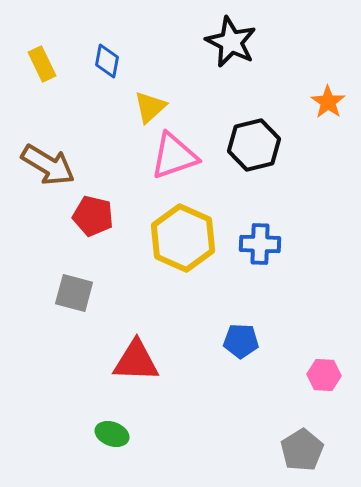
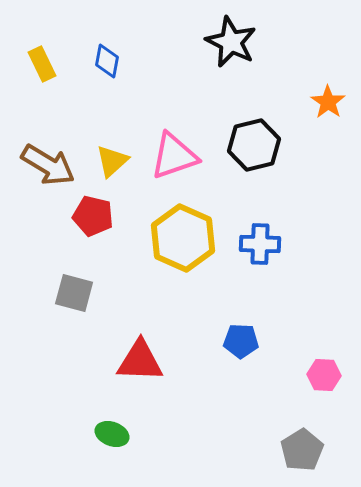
yellow triangle: moved 38 px left, 54 px down
red triangle: moved 4 px right
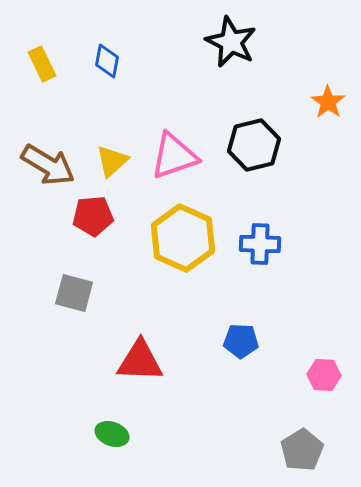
red pentagon: rotated 18 degrees counterclockwise
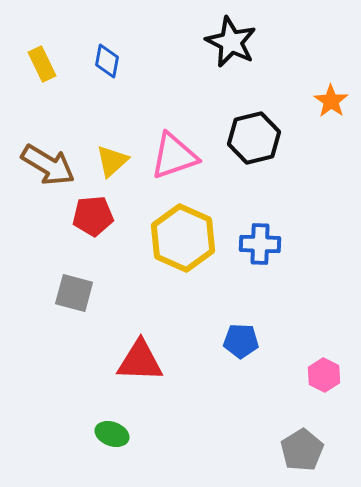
orange star: moved 3 px right, 1 px up
black hexagon: moved 7 px up
pink hexagon: rotated 24 degrees clockwise
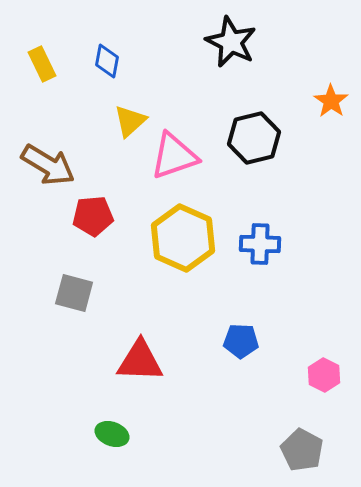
yellow triangle: moved 18 px right, 40 px up
gray pentagon: rotated 12 degrees counterclockwise
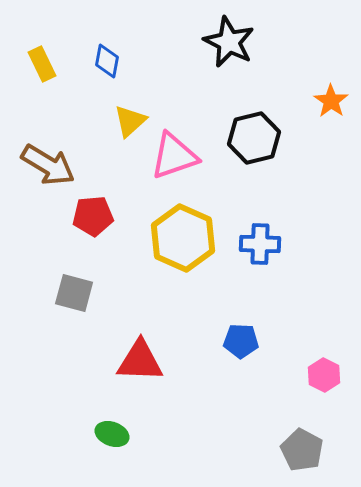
black star: moved 2 px left
